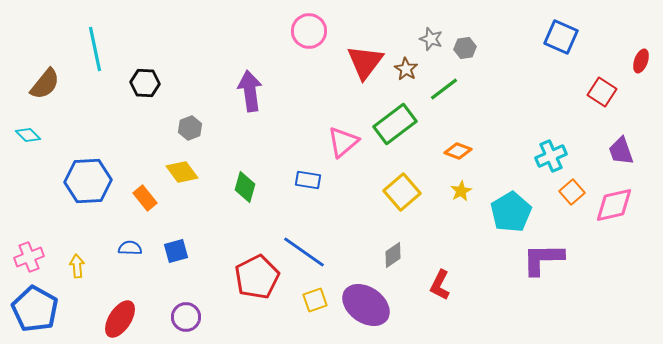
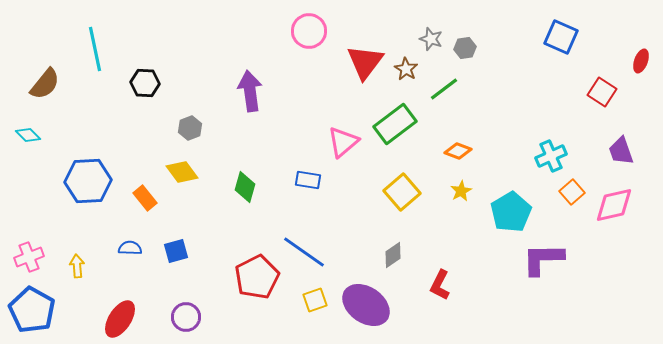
blue pentagon at (35, 309): moved 3 px left, 1 px down
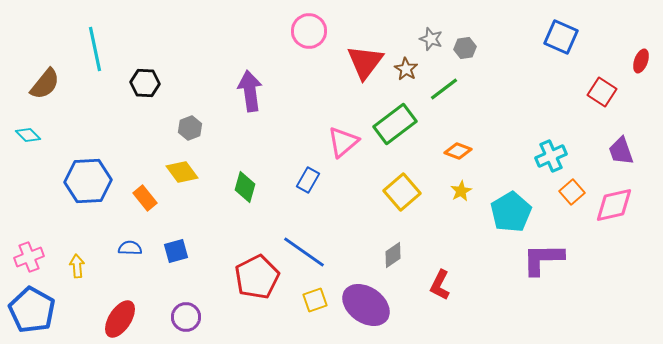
blue rectangle at (308, 180): rotated 70 degrees counterclockwise
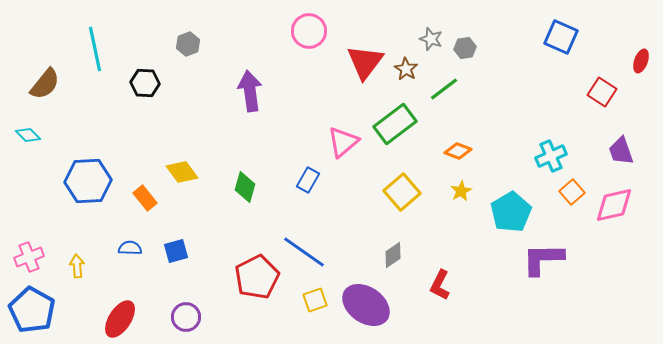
gray hexagon at (190, 128): moved 2 px left, 84 px up
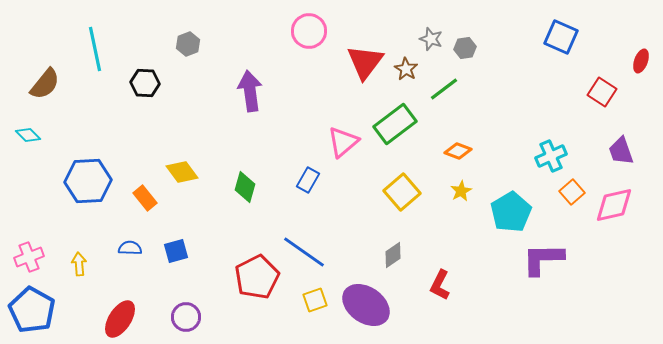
yellow arrow at (77, 266): moved 2 px right, 2 px up
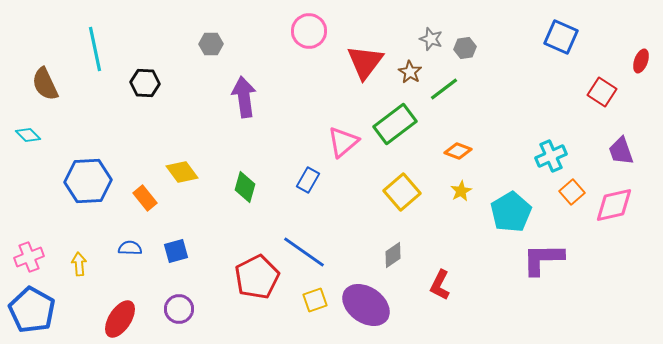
gray hexagon at (188, 44): moved 23 px right; rotated 20 degrees clockwise
brown star at (406, 69): moved 4 px right, 3 px down
brown semicircle at (45, 84): rotated 116 degrees clockwise
purple arrow at (250, 91): moved 6 px left, 6 px down
purple circle at (186, 317): moved 7 px left, 8 px up
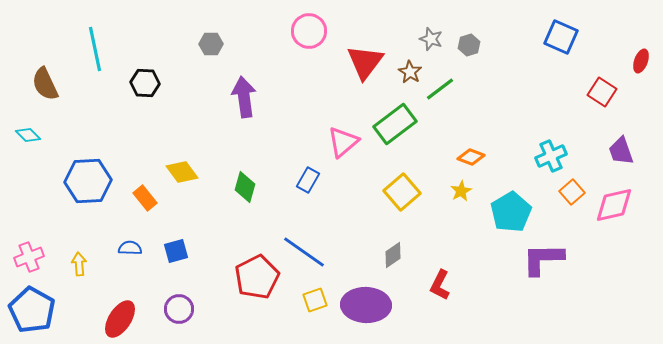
gray hexagon at (465, 48): moved 4 px right, 3 px up; rotated 10 degrees counterclockwise
green line at (444, 89): moved 4 px left
orange diamond at (458, 151): moved 13 px right, 6 px down
purple ellipse at (366, 305): rotated 33 degrees counterclockwise
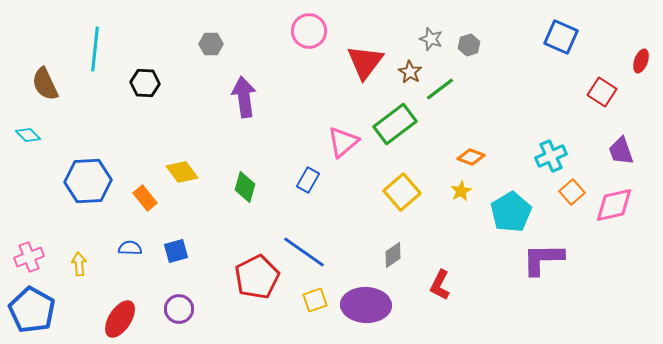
cyan line at (95, 49): rotated 18 degrees clockwise
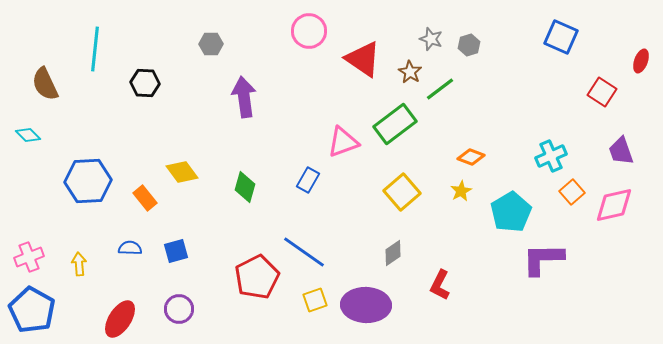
red triangle at (365, 62): moved 2 px left, 3 px up; rotated 33 degrees counterclockwise
pink triangle at (343, 142): rotated 20 degrees clockwise
gray diamond at (393, 255): moved 2 px up
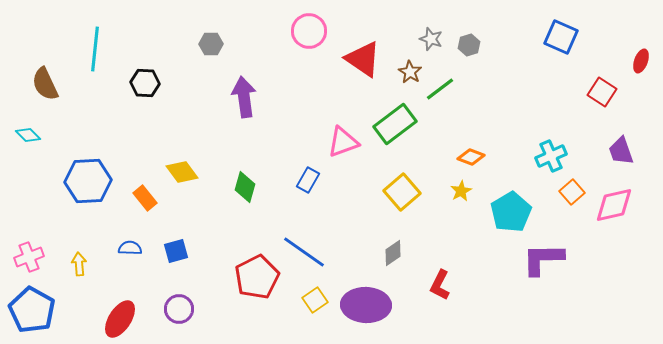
yellow square at (315, 300): rotated 15 degrees counterclockwise
